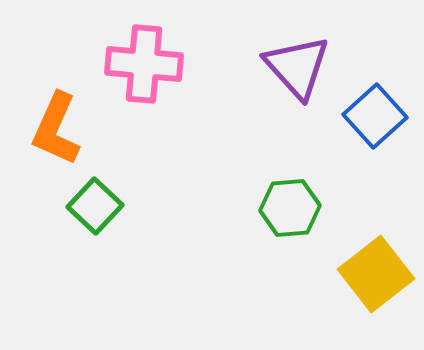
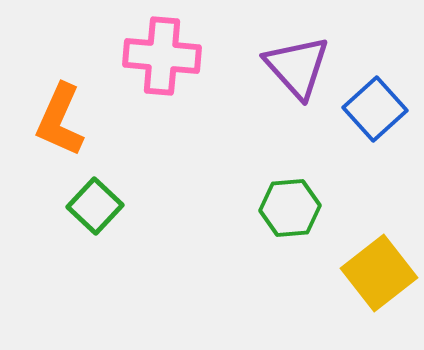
pink cross: moved 18 px right, 8 px up
blue square: moved 7 px up
orange L-shape: moved 4 px right, 9 px up
yellow square: moved 3 px right, 1 px up
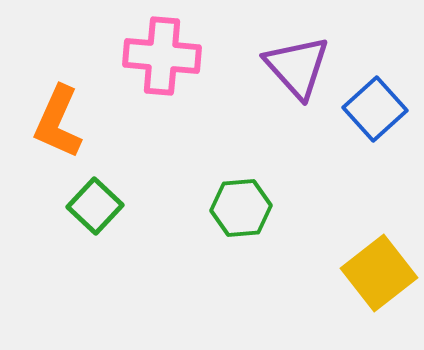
orange L-shape: moved 2 px left, 2 px down
green hexagon: moved 49 px left
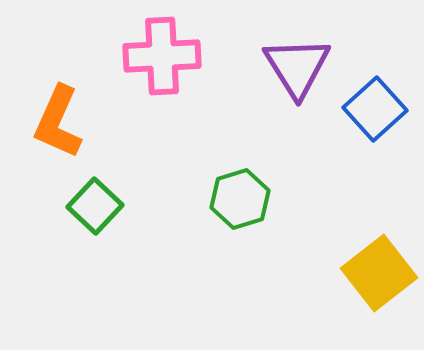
pink cross: rotated 8 degrees counterclockwise
purple triangle: rotated 10 degrees clockwise
green hexagon: moved 1 px left, 9 px up; rotated 12 degrees counterclockwise
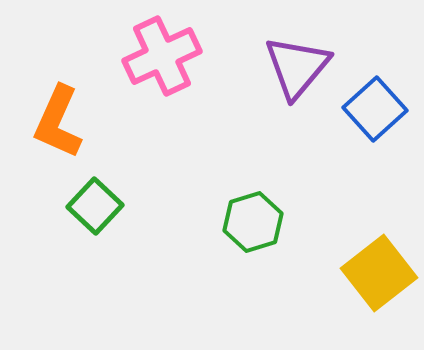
pink cross: rotated 22 degrees counterclockwise
purple triangle: rotated 12 degrees clockwise
green hexagon: moved 13 px right, 23 px down
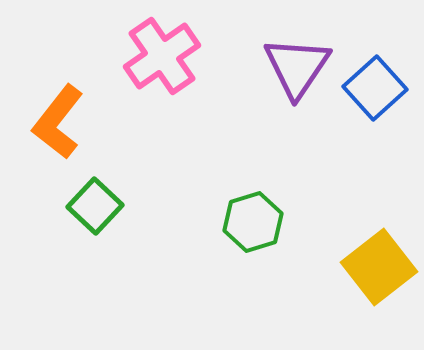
pink cross: rotated 10 degrees counterclockwise
purple triangle: rotated 6 degrees counterclockwise
blue square: moved 21 px up
orange L-shape: rotated 14 degrees clockwise
yellow square: moved 6 px up
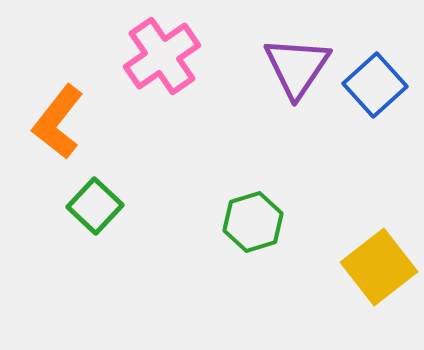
blue square: moved 3 px up
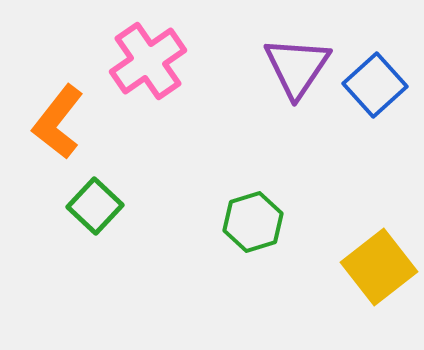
pink cross: moved 14 px left, 5 px down
